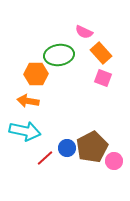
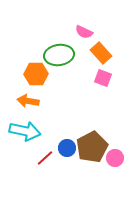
pink circle: moved 1 px right, 3 px up
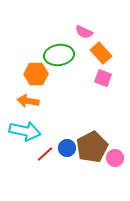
red line: moved 4 px up
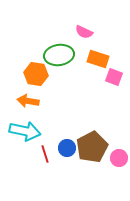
orange rectangle: moved 3 px left, 6 px down; rotated 30 degrees counterclockwise
orange hexagon: rotated 10 degrees clockwise
pink square: moved 11 px right, 1 px up
red line: rotated 66 degrees counterclockwise
pink circle: moved 4 px right
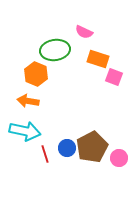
green ellipse: moved 4 px left, 5 px up
orange hexagon: rotated 15 degrees clockwise
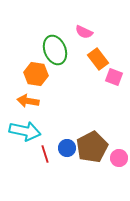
green ellipse: rotated 76 degrees clockwise
orange rectangle: rotated 35 degrees clockwise
orange hexagon: rotated 15 degrees counterclockwise
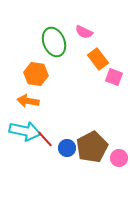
green ellipse: moved 1 px left, 8 px up
red line: moved 15 px up; rotated 24 degrees counterclockwise
